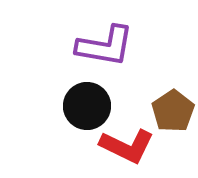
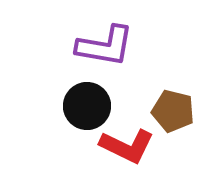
brown pentagon: rotated 24 degrees counterclockwise
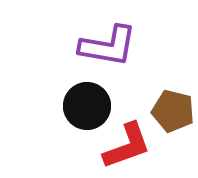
purple L-shape: moved 3 px right
red L-shape: rotated 46 degrees counterclockwise
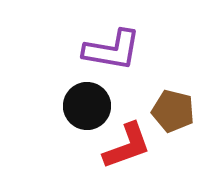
purple L-shape: moved 4 px right, 4 px down
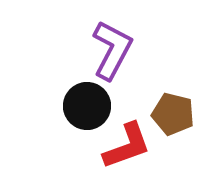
purple L-shape: rotated 72 degrees counterclockwise
brown pentagon: moved 3 px down
